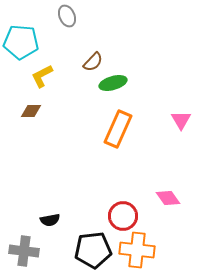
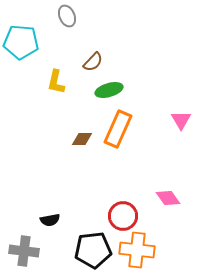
yellow L-shape: moved 14 px right, 6 px down; rotated 50 degrees counterclockwise
green ellipse: moved 4 px left, 7 px down
brown diamond: moved 51 px right, 28 px down
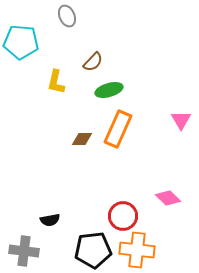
pink diamond: rotated 10 degrees counterclockwise
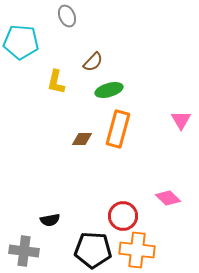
orange rectangle: rotated 9 degrees counterclockwise
black pentagon: rotated 9 degrees clockwise
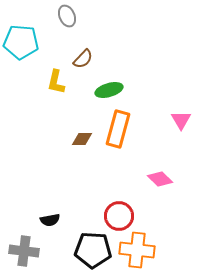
brown semicircle: moved 10 px left, 3 px up
pink diamond: moved 8 px left, 19 px up
red circle: moved 4 px left
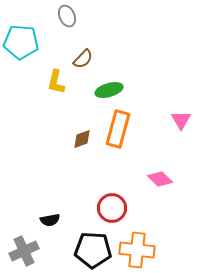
brown diamond: rotated 20 degrees counterclockwise
red circle: moved 7 px left, 8 px up
gray cross: rotated 32 degrees counterclockwise
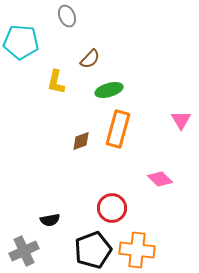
brown semicircle: moved 7 px right
brown diamond: moved 1 px left, 2 px down
black pentagon: rotated 24 degrees counterclockwise
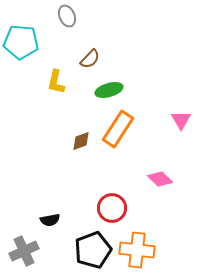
orange rectangle: rotated 18 degrees clockwise
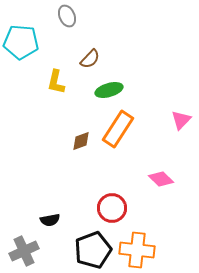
pink triangle: rotated 15 degrees clockwise
pink diamond: moved 1 px right
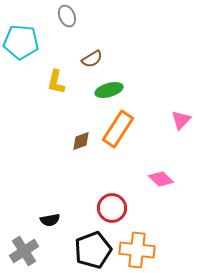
brown semicircle: moved 2 px right; rotated 15 degrees clockwise
gray cross: rotated 8 degrees counterclockwise
